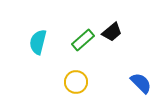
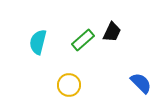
black trapezoid: rotated 25 degrees counterclockwise
yellow circle: moved 7 px left, 3 px down
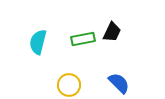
green rectangle: moved 1 px up; rotated 30 degrees clockwise
blue semicircle: moved 22 px left
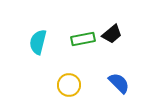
black trapezoid: moved 2 px down; rotated 25 degrees clockwise
